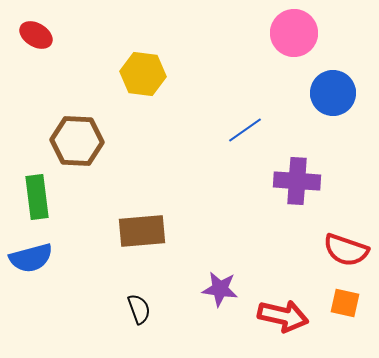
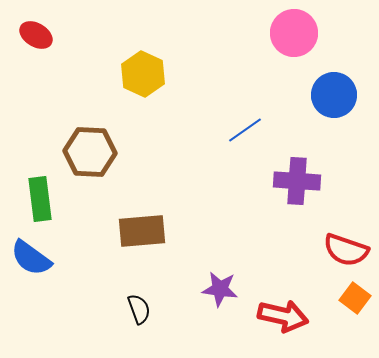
yellow hexagon: rotated 18 degrees clockwise
blue circle: moved 1 px right, 2 px down
brown hexagon: moved 13 px right, 11 px down
green rectangle: moved 3 px right, 2 px down
blue semicircle: rotated 51 degrees clockwise
orange square: moved 10 px right, 5 px up; rotated 24 degrees clockwise
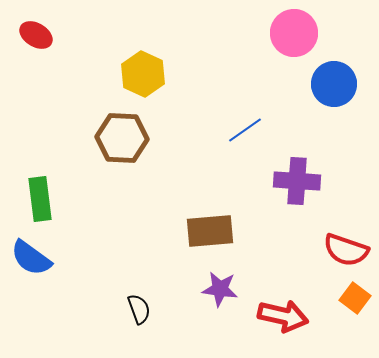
blue circle: moved 11 px up
brown hexagon: moved 32 px right, 14 px up
brown rectangle: moved 68 px right
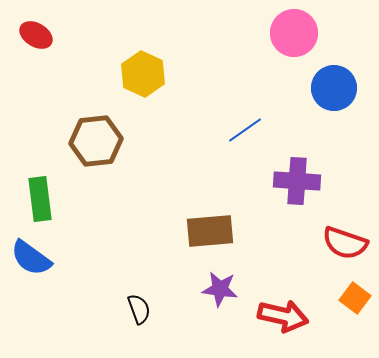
blue circle: moved 4 px down
brown hexagon: moved 26 px left, 3 px down; rotated 9 degrees counterclockwise
red semicircle: moved 1 px left, 7 px up
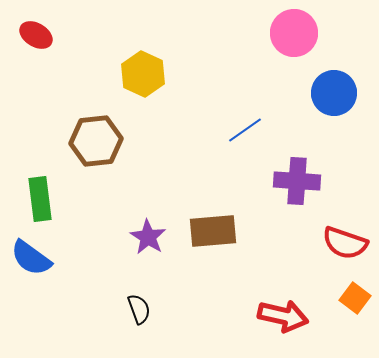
blue circle: moved 5 px down
brown rectangle: moved 3 px right
purple star: moved 72 px left, 52 px up; rotated 24 degrees clockwise
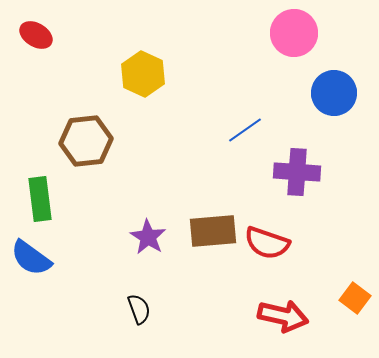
brown hexagon: moved 10 px left
purple cross: moved 9 px up
red semicircle: moved 78 px left
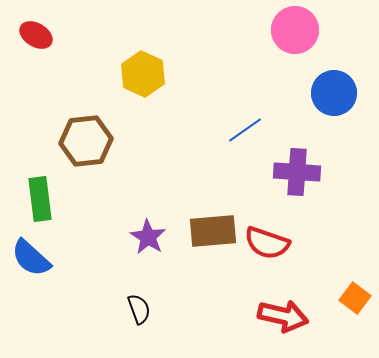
pink circle: moved 1 px right, 3 px up
blue semicircle: rotated 6 degrees clockwise
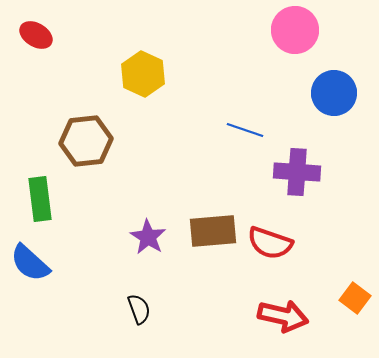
blue line: rotated 54 degrees clockwise
red semicircle: moved 3 px right
blue semicircle: moved 1 px left, 5 px down
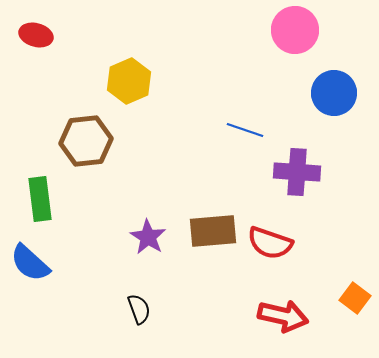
red ellipse: rotated 16 degrees counterclockwise
yellow hexagon: moved 14 px left, 7 px down; rotated 12 degrees clockwise
